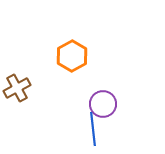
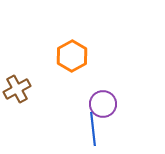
brown cross: moved 1 px down
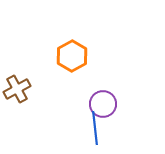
blue line: moved 2 px right, 1 px up
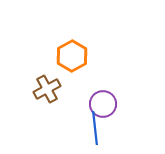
brown cross: moved 30 px right
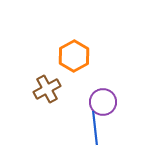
orange hexagon: moved 2 px right
purple circle: moved 2 px up
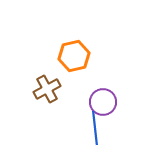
orange hexagon: rotated 16 degrees clockwise
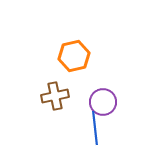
brown cross: moved 8 px right, 7 px down; rotated 16 degrees clockwise
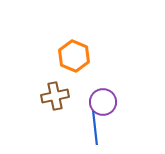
orange hexagon: rotated 24 degrees counterclockwise
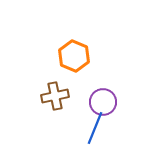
blue line: rotated 28 degrees clockwise
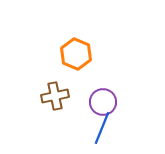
orange hexagon: moved 2 px right, 2 px up
blue line: moved 7 px right
